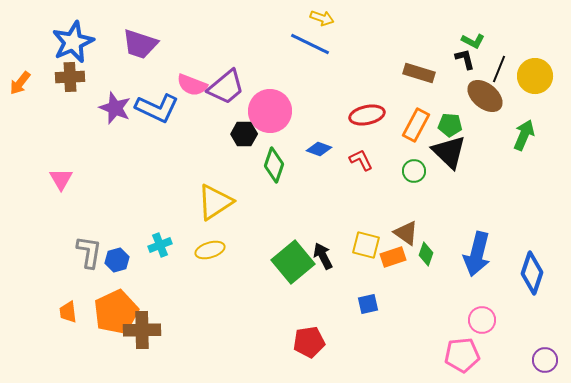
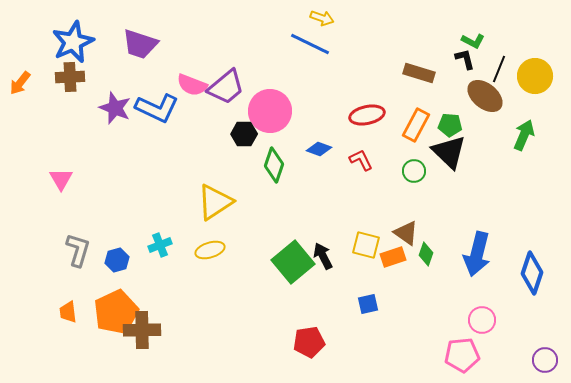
gray L-shape at (89, 252): moved 11 px left, 2 px up; rotated 8 degrees clockwise
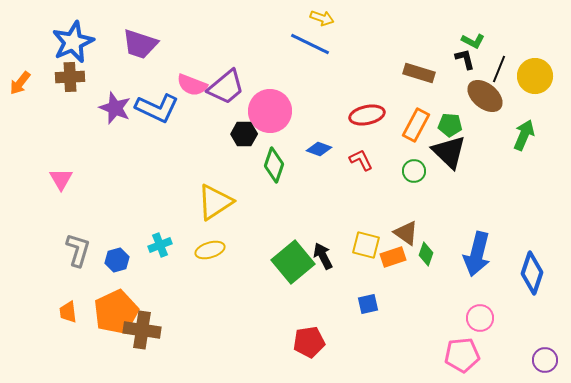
pink circle at (482, 320): moved 2 px left, 2 px up
brown cross at (142, 330): rotated 9 degrees clockwise
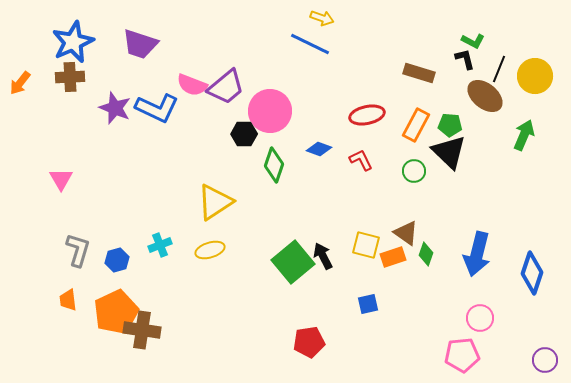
orange trapezoid at (68, 312): moved 12 px up
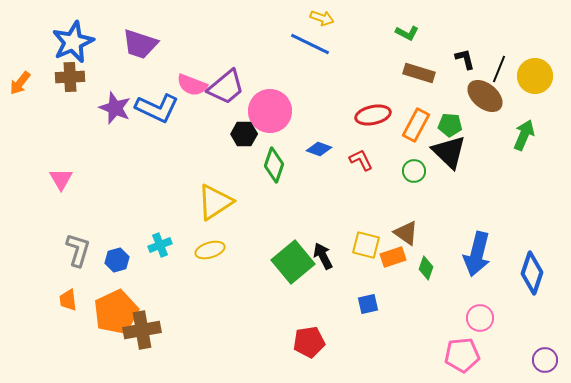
green L-shape at (473, 41): moved 66 px left, 8 px up
red ellipse at (367, 115): moved 6 px right
green diamond at (426, 254): moved 14 px down
brown cross at (142, 330): rotated 18 degrees counterclockwise
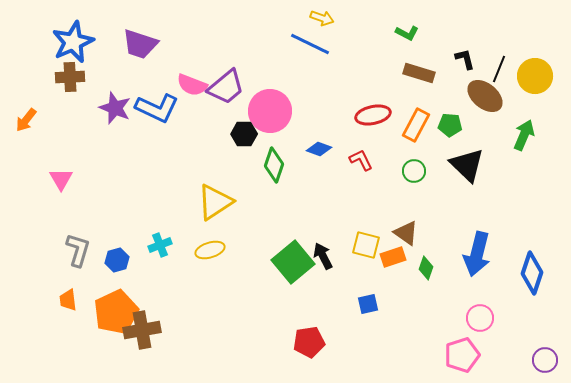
orange arrow at (20, 83): moved 6 px right, 37 px down
black triangle at (449, 152): moved 18 px right, 13 px down
pink pentagon at (462, 355): rotated 12 degrees counterclockwise
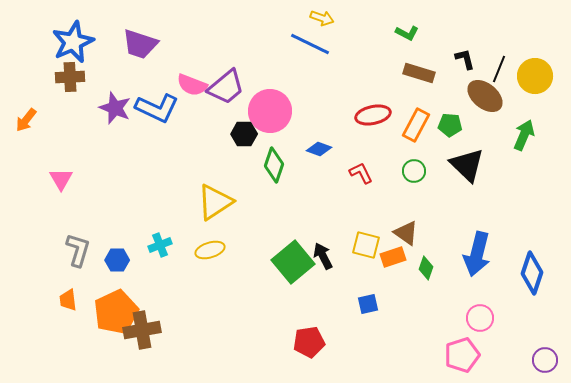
red L-shape at (361, 160): moved 13 px down
blue hexagon at (117, 260): rotated 15 degrees clockwise
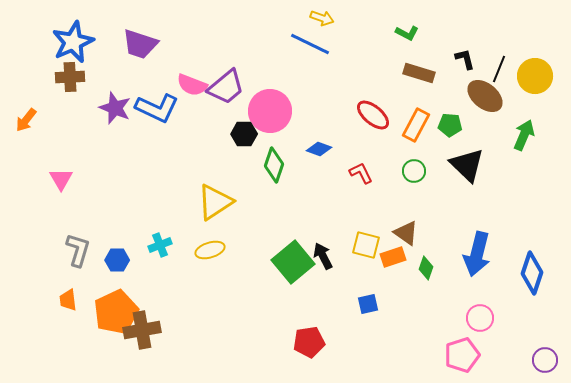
red ellipse at (373, 115): rotated 52 degrees clockwise
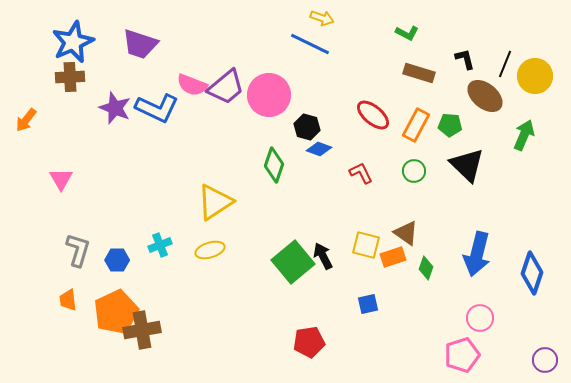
black line at (499, 69): moved 6 px right, 5 px up
pink circle at (270, 111): moved 1 px left, 16 px up
black hexagon at (244, 134): moved 63 px right, 7 px up; rotated 15 degrees clockwise
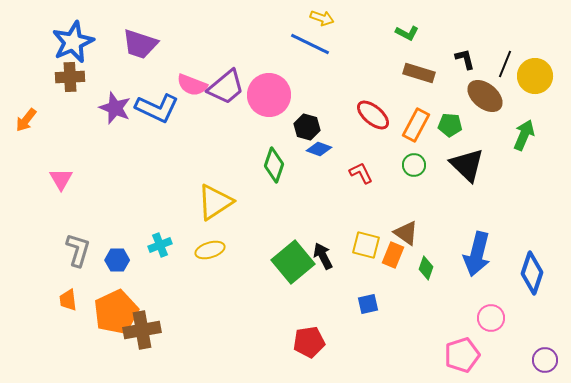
green circle at (414, 171): moved 6 px up
orange rectangle at (393, 257): moved 2 px up; rotated 50 degrees counterclockwise
pink circle at (480, 318): moved 11 px right
